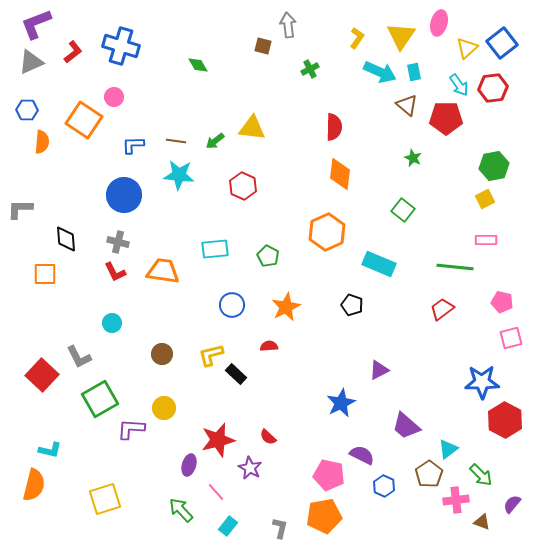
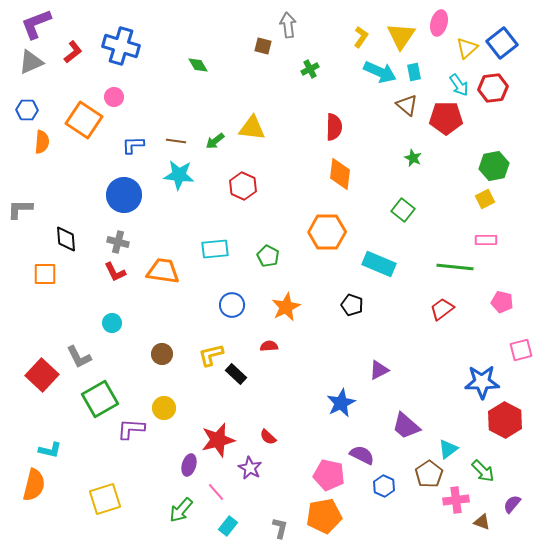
yellow L-shape at (357, 38): moved 4 px right, 1 px up
orange hexagon at (327, 232): rotated 24 degrees clockwise
pink square at (511, 338): moved 10 px right, 12 px down
green arrow at (481, 475): moved 2 px right, 4 px up
green arrow at (181, 510): rotated 96 degrees counterclockwise
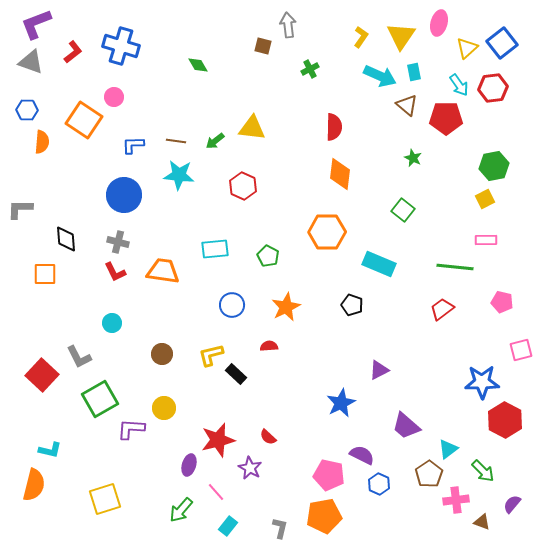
gray triangle at (31, 62): rotated 44 degrees clockwise
cyan arrow at (380, 72): moved 4 px down
blue hexagon at (384, 486): moved 5 px left, 2 px up
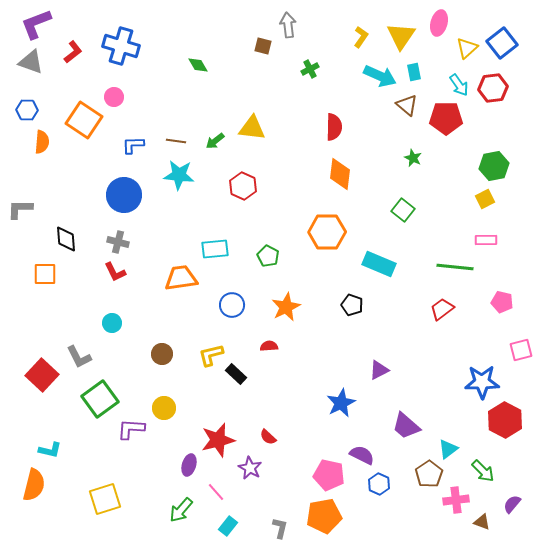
orange trapezoid at (163, 271): moved 18 px right, 7 px down; rotated 16 degrees counterclockwise
green square at (100, 399): rotated 6 degrees counterclockwise
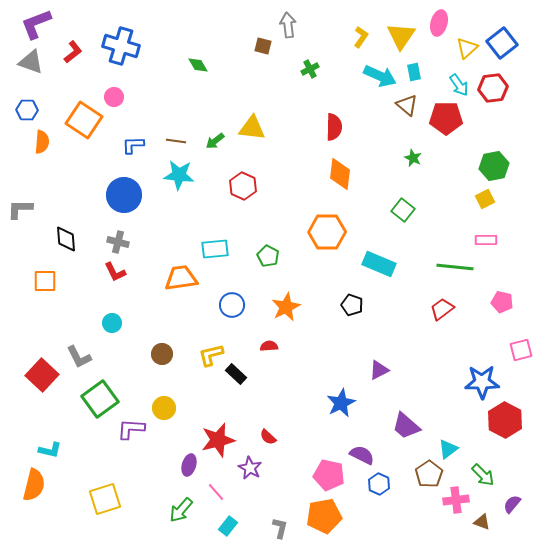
orange square at (45, 274): moved 7 px down
green arrow at (483, 471): moved 4 px down
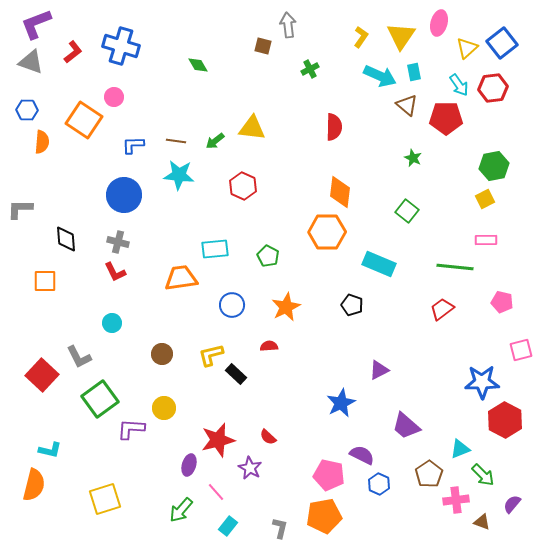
orange diamond at (340, 174): moved 18 px down
green square at (403, 210): moved 4 px right, 1 px down
cyan triangle at (448, 449): moved 12 px right; rotated 15 degrees clockwise
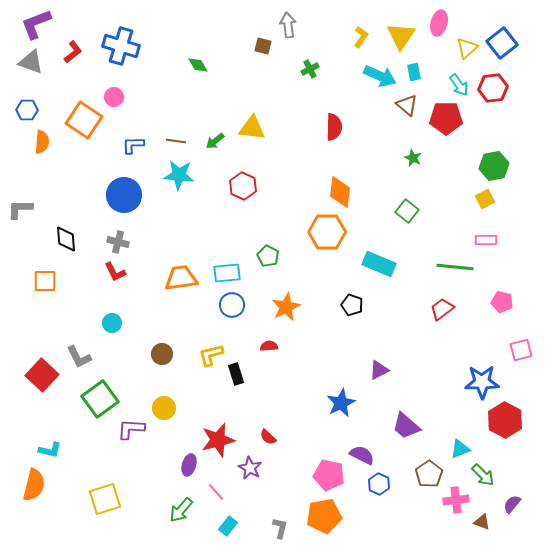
cyan rectangle at (215, 249): moved 12 px right, 24 px down
black rectangle at (236, 374): rotated 30 degrees clockwise
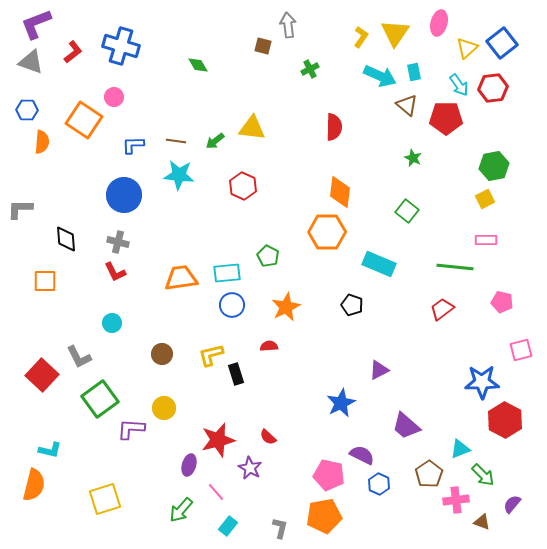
yellow triangle at (401, 36): moved 6 px left, 3 px up
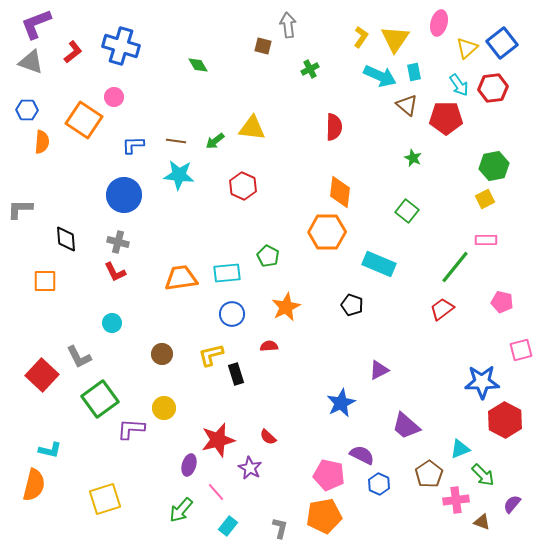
yellow triangle at (395, 33): moved 6 px down
green line at (455, 267): rotated 57 degrees counterclockwise
blue circle at (232, 305): moved 9 px down
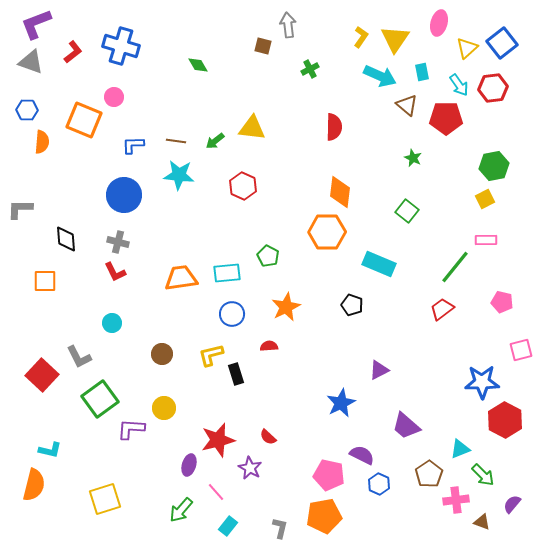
cyan rectangle at (414, 72): moved 8 px right
orange square at (84, 120): rotated 12 degrees counterclockwise
